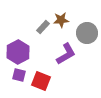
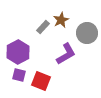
brown star: rotated 21 degrees counterclockwise
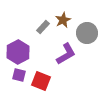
brown star: moved 2 px right
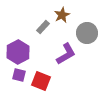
brown star: moved 1 px left, 5 px up
